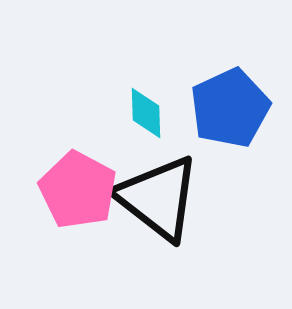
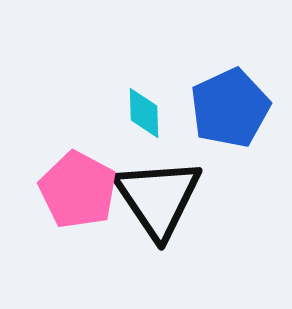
cyan diamond: moved 2 px left
black triangle: rotated 18 degrees clockwise
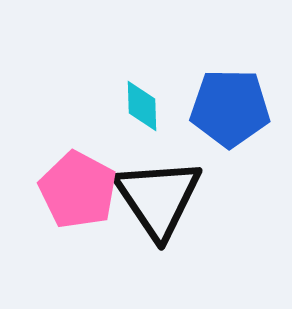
blue pentagon: rotated 26 degrees clockwise
cyan diamond: moved 2 px left, 7 px up
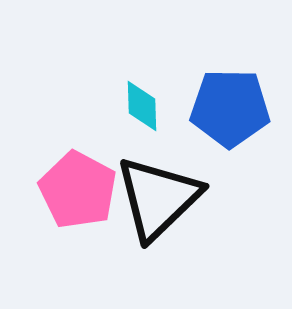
black triangle: rotated 20 degrees clockwise
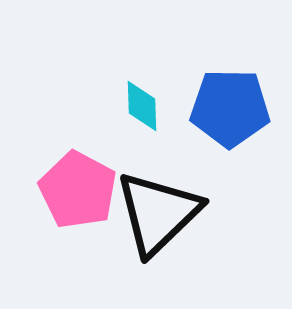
black triangle: moved 15 px down
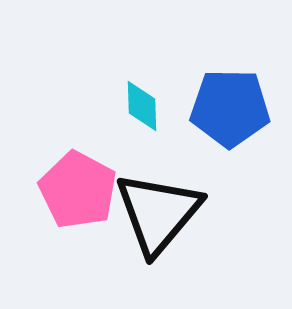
black triangle: rotated 6 degrees counterclockwise
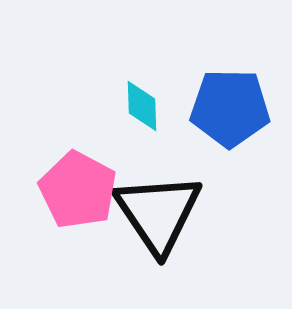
black triangle: rotated 14 degrees counterclockwise
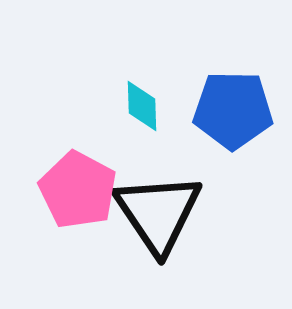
blue pentagon: moved 3 px right, 2 px down
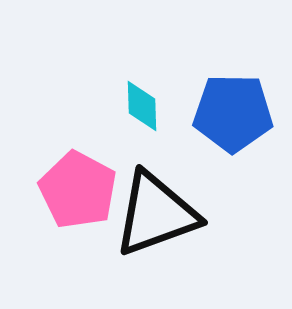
blue pentagon: moved 3 px down
black triangle: moved 2 px left, 1 px down; rotated 44 degrees clockwise
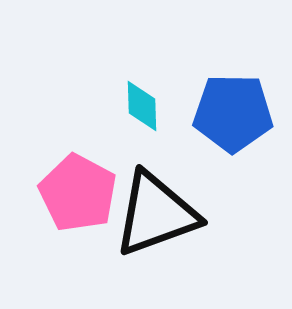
pink pentagon: moved 3 px down
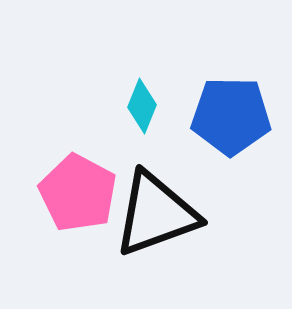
cyan diamond: rotated 24 degrees clockwise
blue pentagon: moved 2 px left, 3 px down
